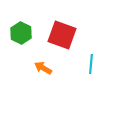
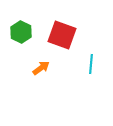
green hexagon: moved 1 px up
orange arrow: moved 2 px left; rotated 114 degrees clockwise
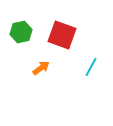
green hexagon: rotated 20 degrees clockwise
cyan line: moved 3 px down; rotated 24 degrees clockwise
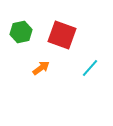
cyan line: moved 1 px left, 1 px down; rotated 12 degrees clockwise
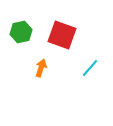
orange arrow: rotated 36 degrees counterclockwise
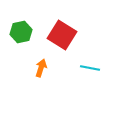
red square: rotated 12 degrees clockwise
cyan line: rotated 60 degrees clockwise
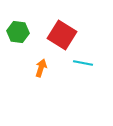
green hexagon: moved 3 px left; rotated 20 degrees clockwise
cyan line: moved 7 px left, 5 px up
